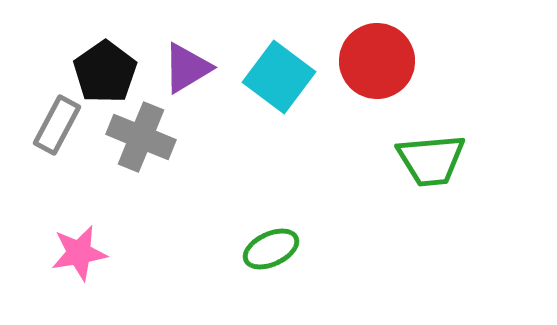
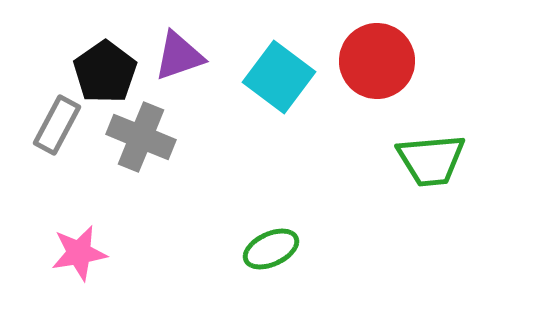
purple triangle: moved 8 px left, 12 px up; rotated 12 degrees clockwise
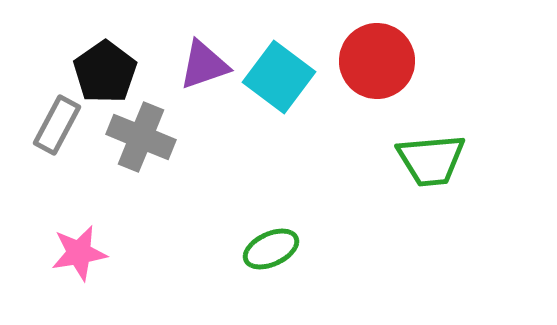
purple triangle: moved 25 px right, 9 px down
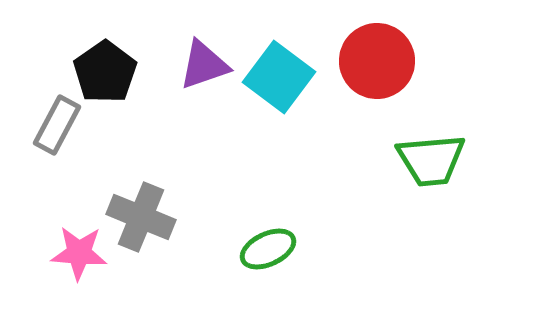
gray cross: moved 80 px down
green ellipse: moved 3 px left
pink star: rotated 14 degrees clockwise
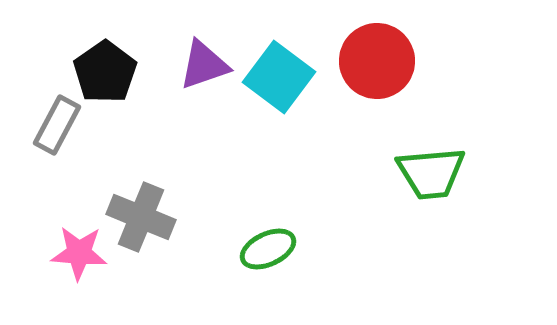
green trapezoid: moved 13 px down
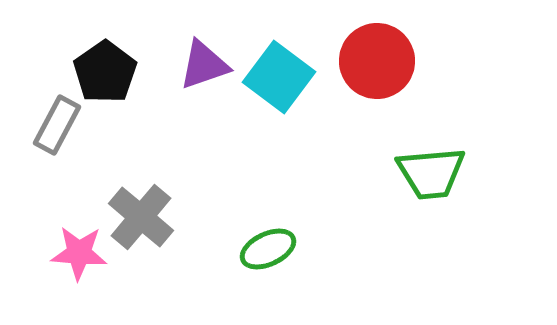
gray cross: rotated 18 degrees clockwise
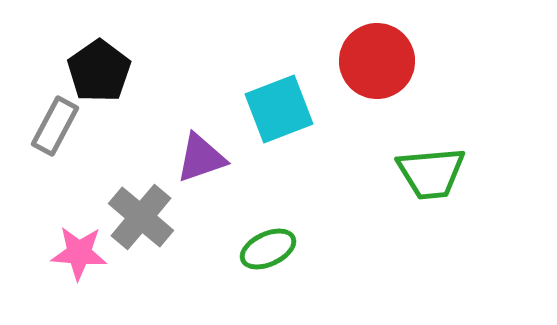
purple triangle: moved 3 px left, 93 px down
black pentagon: moved 6 px left, 1 px up
cyan square: moved 32 px down; rotated 32 degrees clockwise
gray rectangle: moved 2 px left, 1 px down
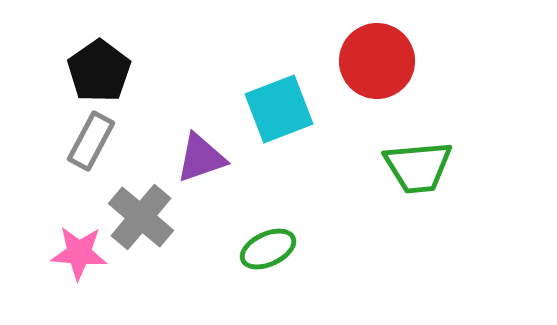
gray rectangle: moved 36 px right, 15 px down
green trapezoid: moved 13 px left, 6 px up
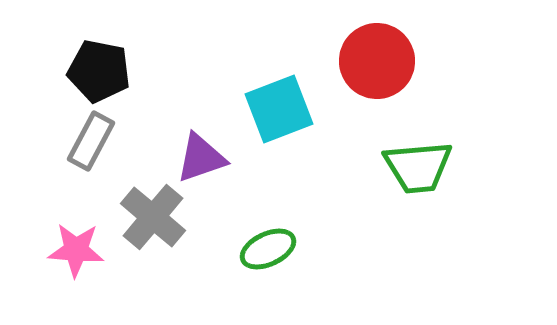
black pentagon: rotated 26 degrees counterclockwise
gray cross: moved 12 px right
pink star: moved 3 px left, 3 px up
